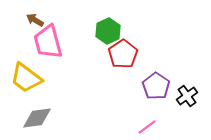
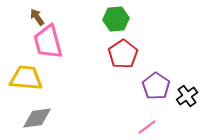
brown arrow: moved 2 px right, 3 px up; rotated 24 degrees clockwise
green hexagon: moved 8 px right, 12 px up; rotated 20 degrees clockwise
yellow trapezoid: rotated 148 degrees clockwise
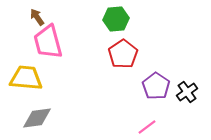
black cross: moved 4 px up
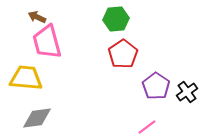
brown arrow: rotated 30 degrees counterclockwise
pink trapezoid: moved 1 px left
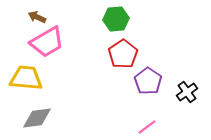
pink trapezoid: rotated 105 degrees counterclockwise
purple pentagon: moved 8 px left, 5 px up
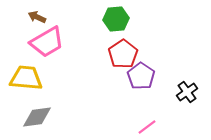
purple pentagon: moved 7 px left, 5 px up
gray diamond: moved 1 px up
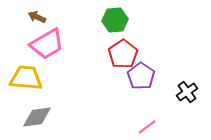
green hexagon: moved 1 px left, 1 px down
pink trapezoid: moved 2 px down
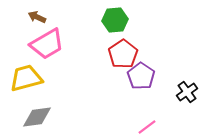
yellow trapezoid: rotated 20 degrees counterclockwise
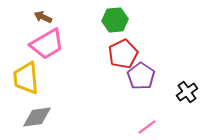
brown arrow: moved 6 px right
red pentagon: rotated 8 degrees clockwise
yellow trapezoid: rotated 80 degrees counterclockwise
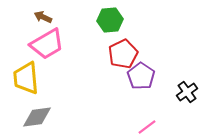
green hexagon: moved 5 px left
